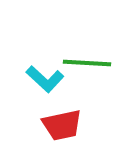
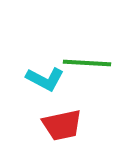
cyan L-shape: rotated 15 degrees counterclockwise
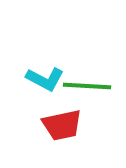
green line: moved 23 px down
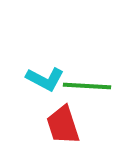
red trapezoid: moved 1 px right; rotated 84 degrees clockwise
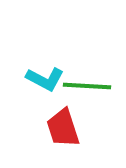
red trapezoid: moved 3 px down
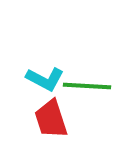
red trapezoid: moved 12 px left, 9 px up
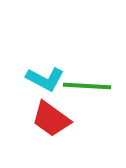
red trapezoid: rotated 36 degrees counterclockwise
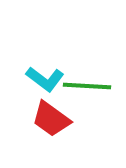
cyan L-shape: rotated 9 degrees clockwise
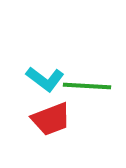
red trapezoid: rotated 57 degrees counterclockwise
